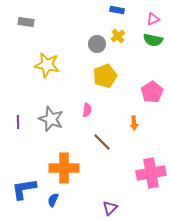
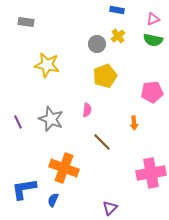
pink pentagon: rotated 25 degrees clockwise
purple line: rotated 24 degrees counterclockwise
orange cross: rotated 20 degrees clockwise
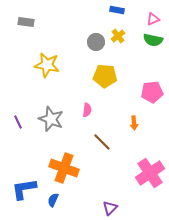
gray circle: moved 1 px left, 2 px up
yellow pentagon: rotated 25 degrees clockwise
pink cross: moved 1 px left; rotated 24 degrees counterclockwise
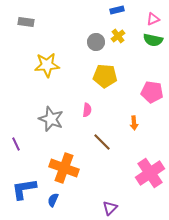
blue rectangle: rotated 24 degrees counterclockwise
yellow star: rotated 15 degrees counterclockwise
pink pentagon: rotated 15 degrees clockwise
purple line: moved 2 px left, 22 px down
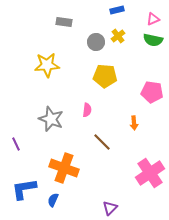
gray rectangle: moved 38 px right
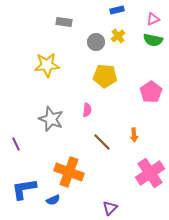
pink pentagon: moved 1 px left; rotated 30 degrees clockwise
orange arrow: moved 12 px down
orange cross: moved 5 px right, 4 px down
blue semicircle: rotated 136 degrees counterclockwise
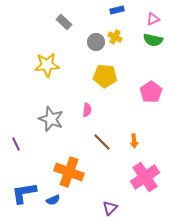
gray rectangle: rotated 35 degrees clockwise
yellow cross: moved 3 px left, 1 px down; rotated 24 degrees counterclockwise
orange arrow: moved 6 px down
pink cross: moved 5 px left, 4 px down
blue L-shape: moved 4 px down
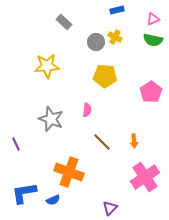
yellow star: moved 1 px down
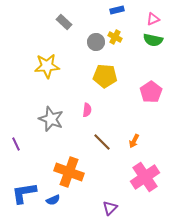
orange arrow: rotated 32 degrees clockwise
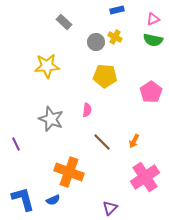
blue L-shape: moved 1 px left, 6 px down; rotated 84 degrees clockwise
